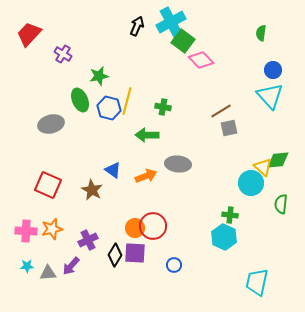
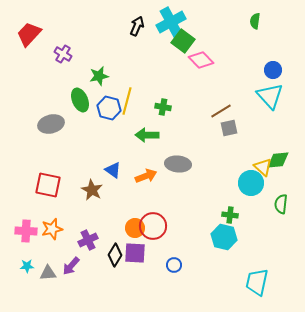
green semicircle at (261, 33): moved 6 px left, 12 px up
red square at (48, 185): rotated 12 degrees counterclockwise
cyan hexagon at (224, 237): rotated 10 degrees counterclockwise
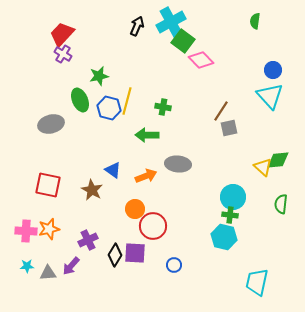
red trapezoid at (29, 34): moved 33 px right
brown line at (221, 111): rotated 25 degrees counterclockwise
cyan circle at (251, 183): moved 18 px left, 14 px down
orange circle at (135, 228): moved 19 px up
orange star at (52, 229): moved 3 px left
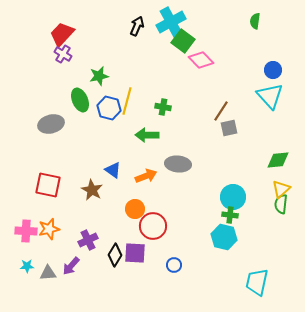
yellow triangle at (263, 167): moved 18 px right, 22 px down; rotated 36 degrees clockwise
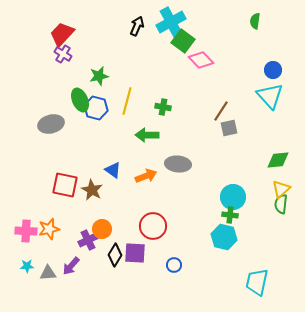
blue hexagon at (109, 108): moved 13 px left
red square at (48, 185): moved 17 px right
orange circle at (135, 209): moved 33 px left, 20 px down
